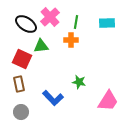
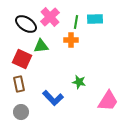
cyan rectangle: moved 12 px left, 4 px up
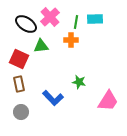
red square: moved 3 px left
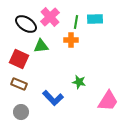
brown rectangle: rotated 56 degrees counterclockwise
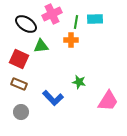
pink cross: moved 2 px right, 3 px up; rotated 18 degrees clockwise
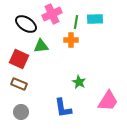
green star: rotated 16 degrees clockwise
blue L-shape: moved 10 px right, 10 px down; rotated 35 degrees clockwise
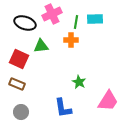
black ellipse: moved 1 px left, 1 px up; rotated 15 degrees counterclockwise
brown rectangle: moved 2 px left
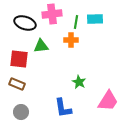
pink cross: rotated 18 degrees clockwise
red square: rotated 18 degrees counterclockwise
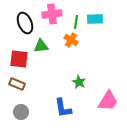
black ellipse: rotated 50 degrees clockwise
orange cross: rotated 32 degrees clockwise
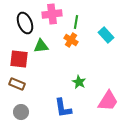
cyan rectangle: moved 11 px right, 16 px down; rotated 49 degrees clockwise
